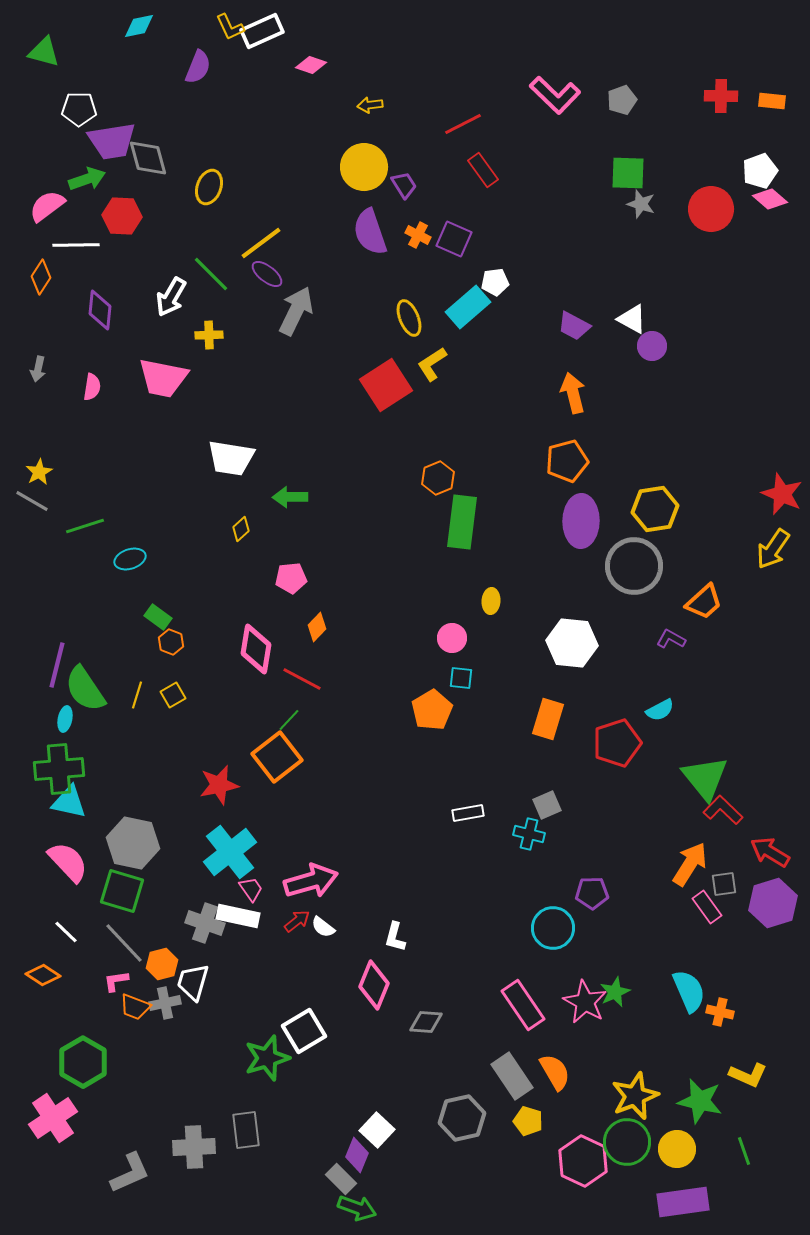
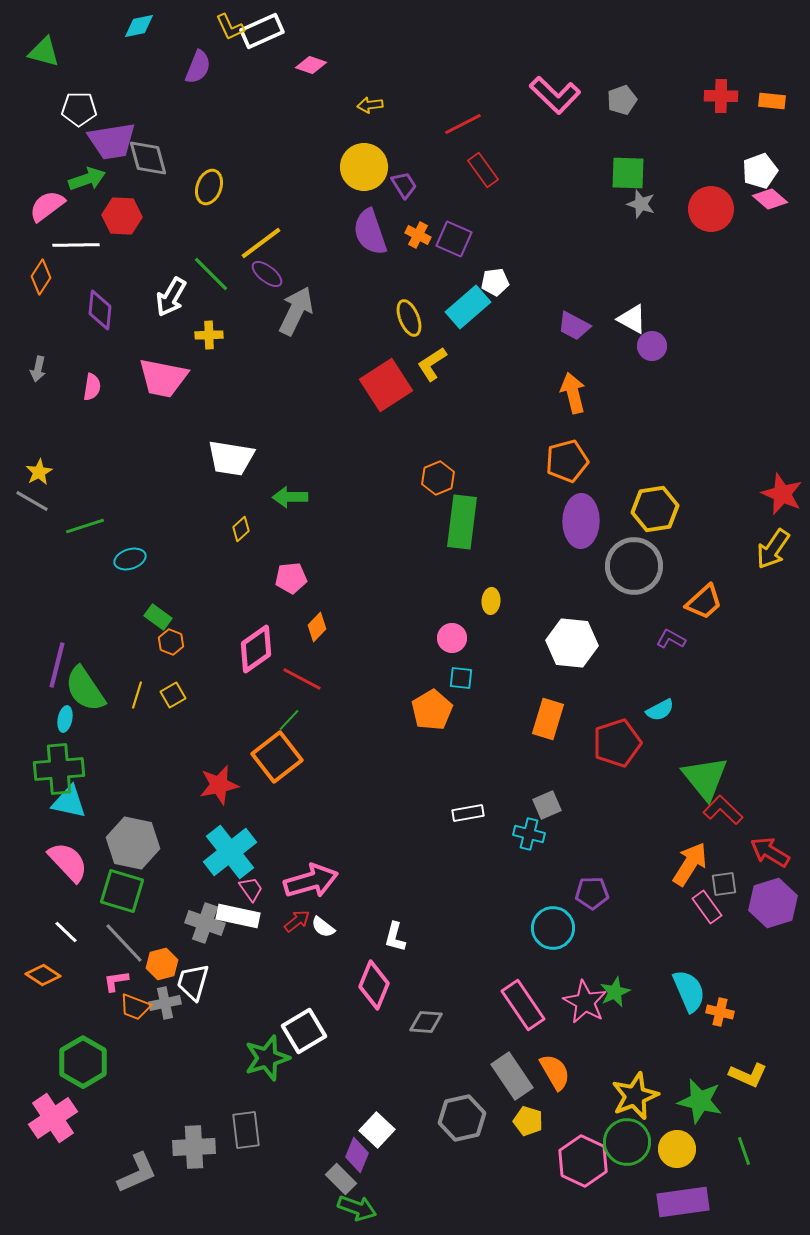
pink diamond at (256, 649): rotated 45 degrees clockwise
gray L-shape at (130, 1173): moved 7 px right
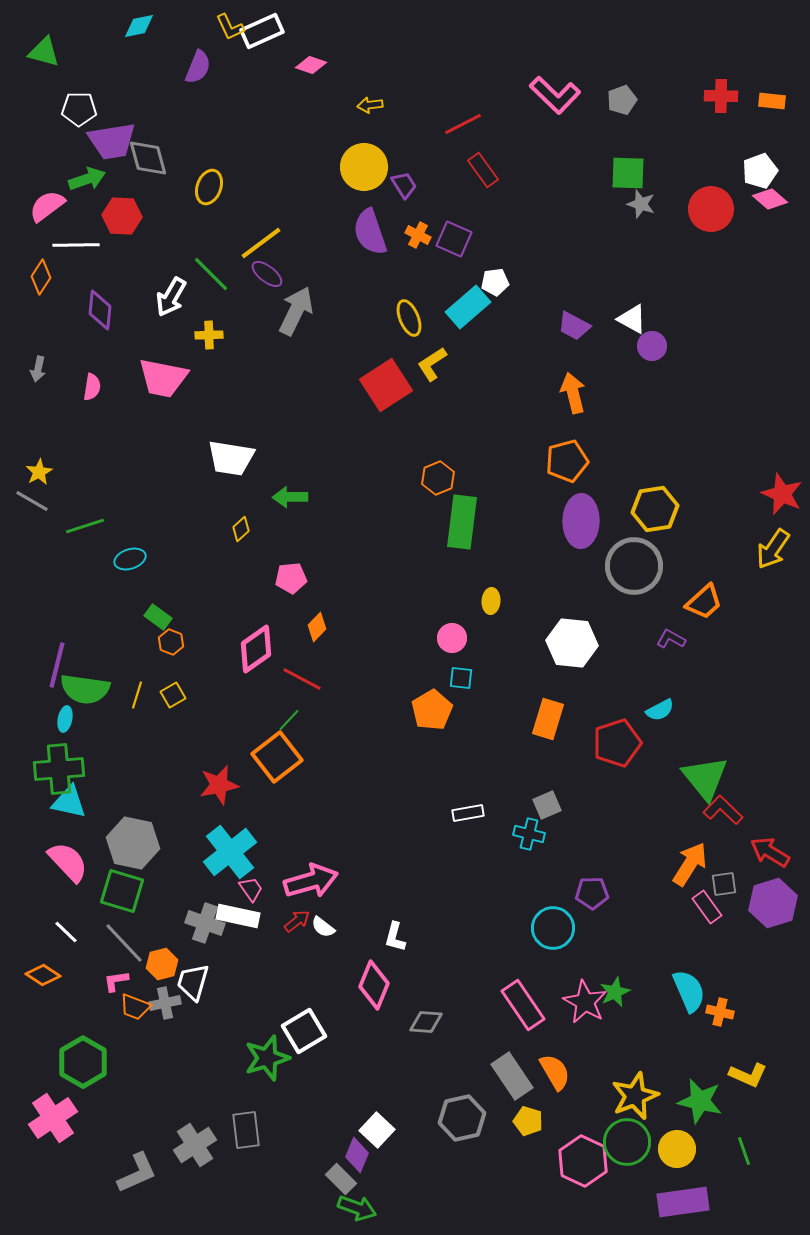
green semicircle at (85, 689): rotated 48 degrees counterclockwise
gray cross at (194, 1147): moved 1 px right, 2 px up; rotated 30 degrees counterclockwise
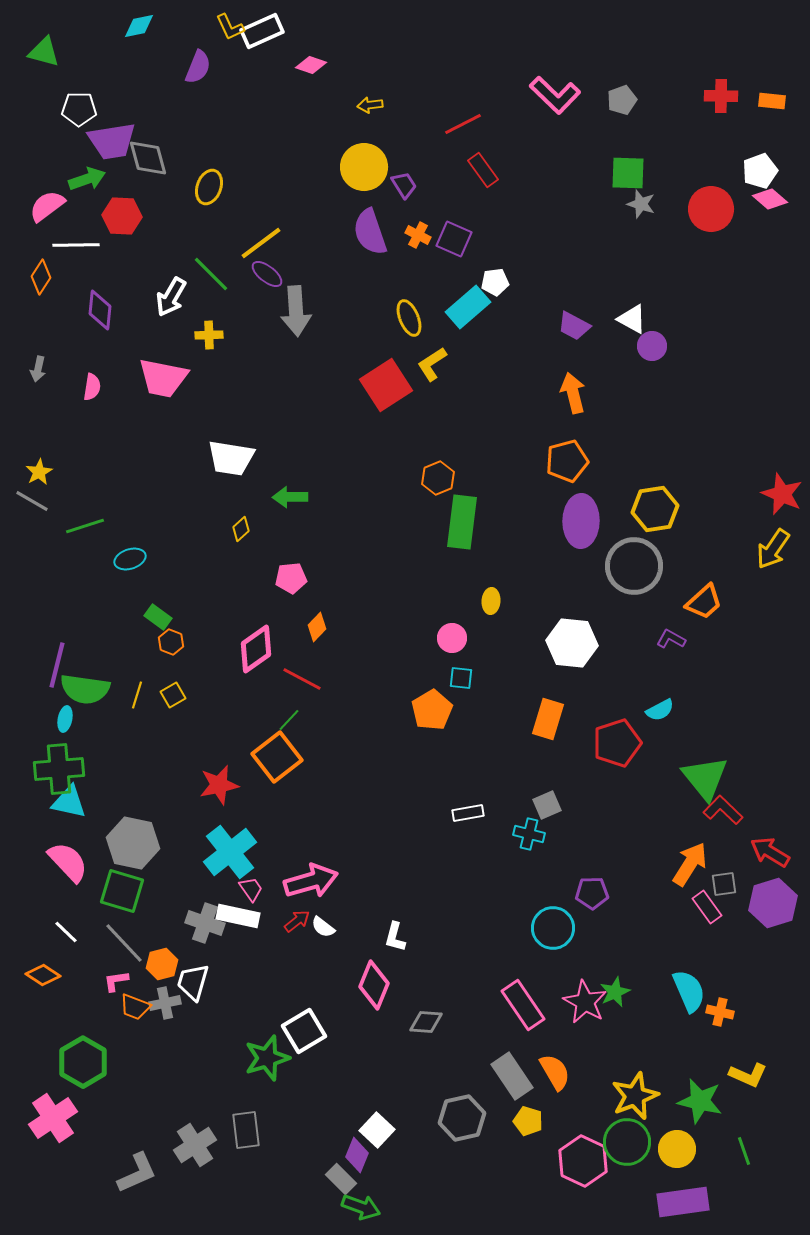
gray arrow at (296, 311): rotated 150 degrees clockwise
green arrow at (357, 1208): moved 4 px right, 1 px up
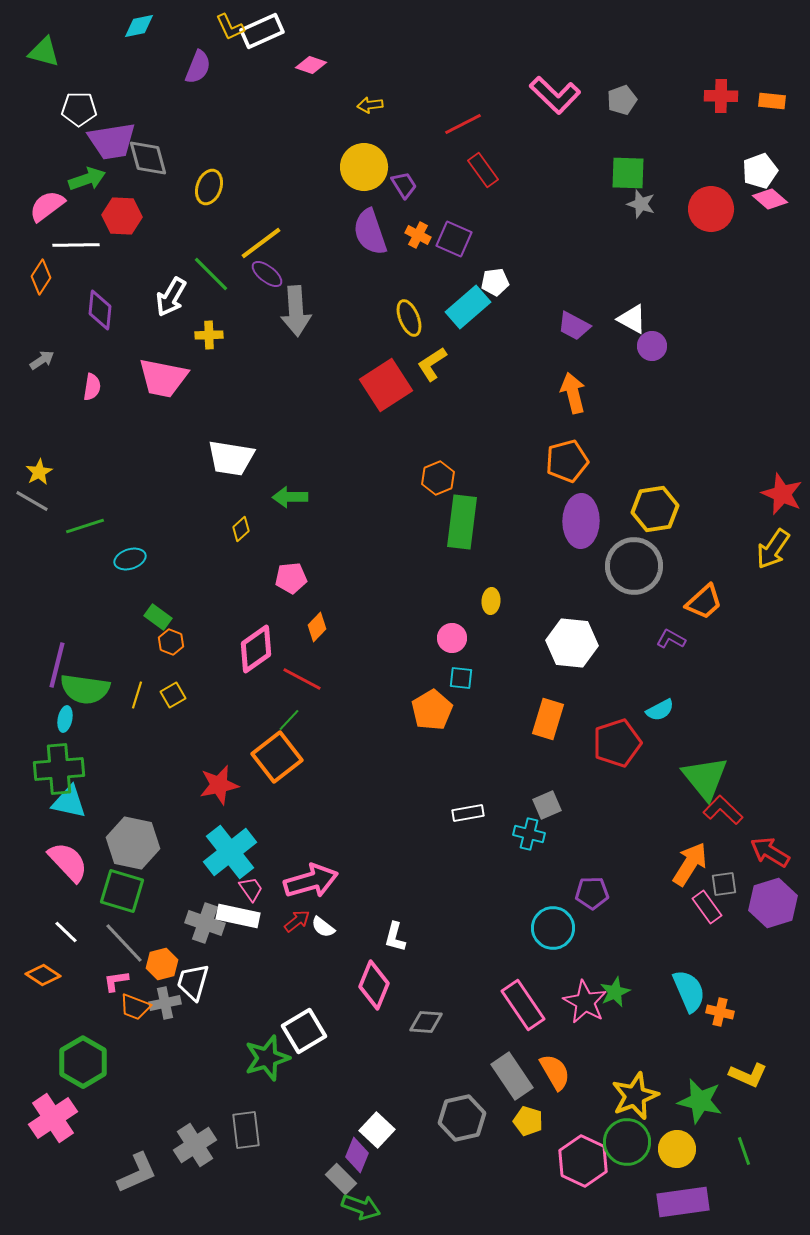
gray arrow at (38, 369): moved 4 px right, 9 px up; rotated 135 degrees counterclockwise
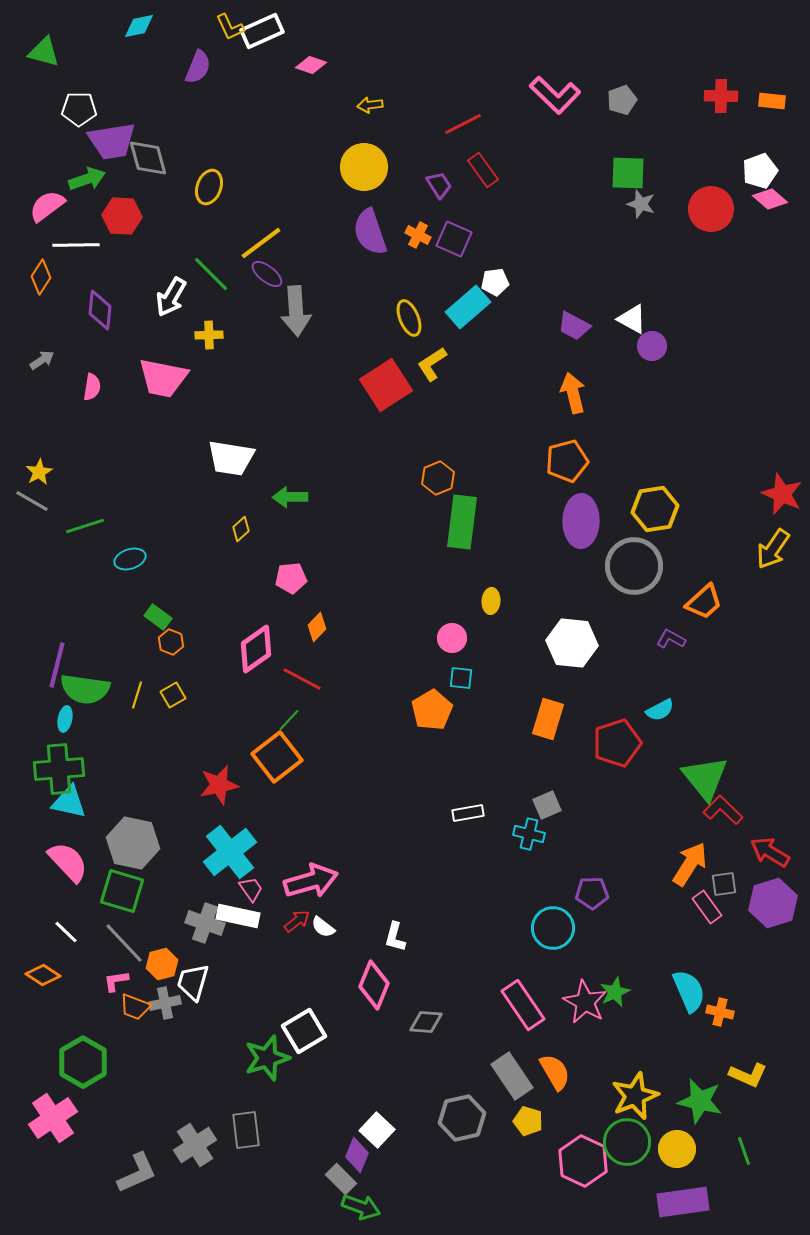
purple trapezoid at (404, 185): moved 35 px right
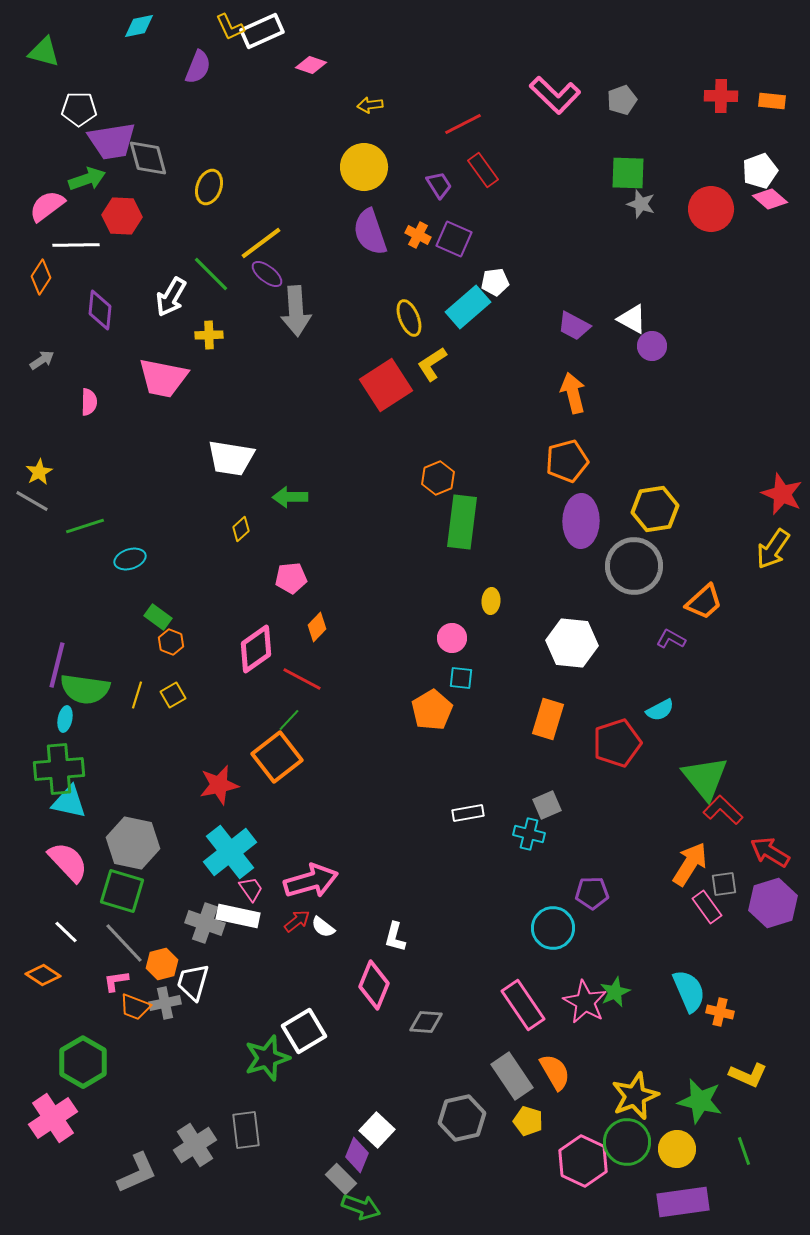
pink semicircle at (92, 387): moved 3 px left, 15 px down; rotated 8 degrees counterclockwise
